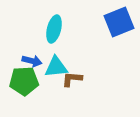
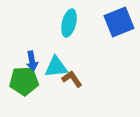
cyan ellipse: moved 15 px right, 6 px up
blue arrow: rotated 66 degrees clockwise
brown L-shape: rotated 50 degrees clockwise
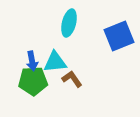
blue square: moved 14 px down
cyan triangle: moved 1 px left, 5 px up
green pentagon: moved 9 px right
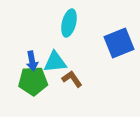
blue square: moved 7 px down
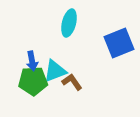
cyan triangle: moved 9 px down; rotated 15 degrees counterclockwise
brown L-shape: moved 3 px down
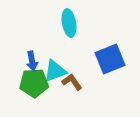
cyan ellipse: rotated 24 degrees counterclockwise
blue square: moved 9 px left, 16 px down
green pentagon: moved 1 px right, 2 px down
